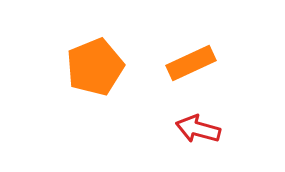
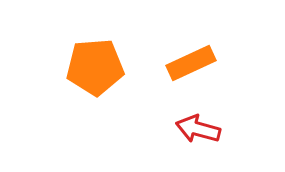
orange pentagon: rotated 18 degrees clockwise
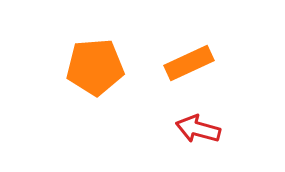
orange rectangle: moved 2 px left
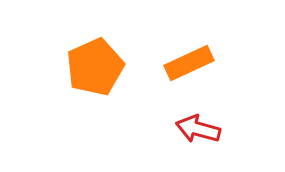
orange pentagon: rotated 20 degrees counterclockwise
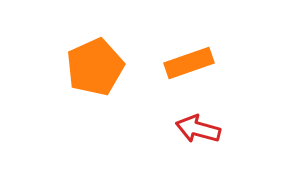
orange rectangle: rotated 6 degrees clockwise
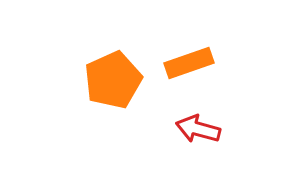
orange pentagon: moved 18 px right, 13 px down
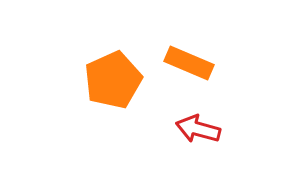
orange rectangle: rotated 42 degrees clockwise
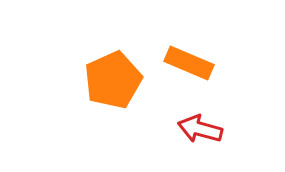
red arrow: moved 2 px right
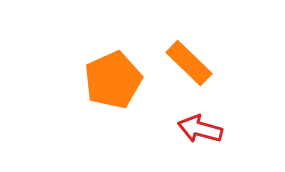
orange rectangle: rotated 21 degrees clockwise
